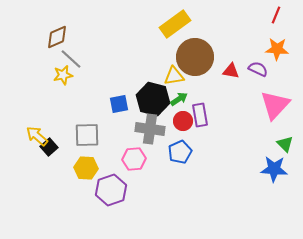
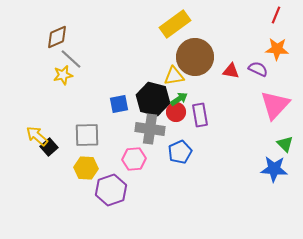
red circle: moved 7 px left, 9 px up
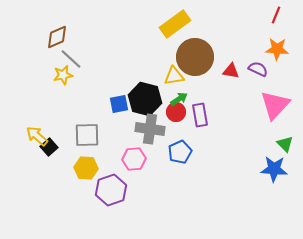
black hexagon: moved 8 px left
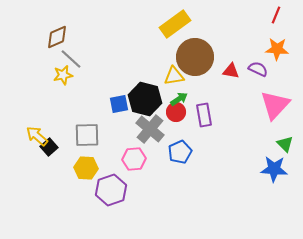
purple rectangle: moved 4 px right
gray cross: rotated 32 degrees clockwise
